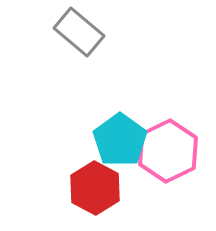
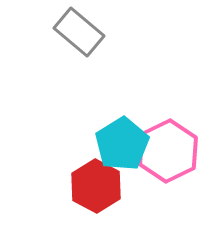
cyan pentagon: moved 2 px right, 4 px down; rotated 4 degrees clockwise
red hexagon: moved 1 px right, 2 px up
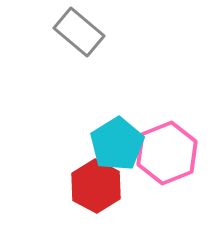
cyan pentagon: moved 5 px left
pink hexagon: moved 1 px left, 2 px down; rotated 4 degrees clockwise
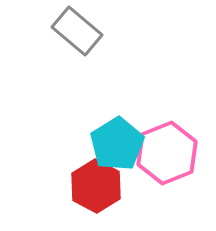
gray rectangle: moved 2 px left, 1 px up
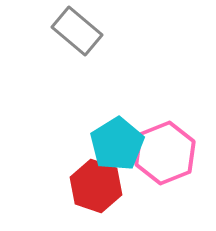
pink hexagon: moved 2 px left
red hexagon: rotated 9 degrees counterclockwise
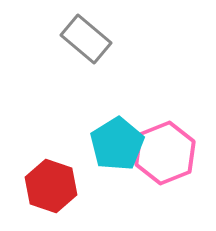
gray rectangle: moved 9 px right, 8 px down
red hexagon: moved 45 px left
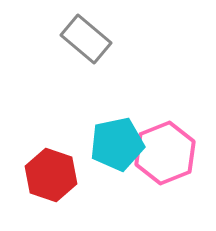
cyan pentagon: rotated 20 degrees clockwise
red hexagon: moved 11 px up
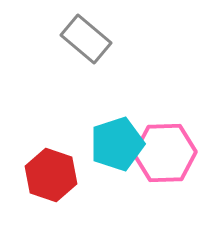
cyan pentagon: rotated 6 degrees counterclockwise
pink hexagon: rotated 20 degrees clockwise
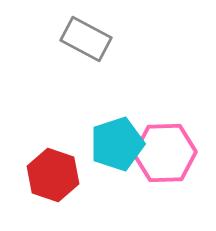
gray rectangle: rotated 12 degrees counterclockwise
red hexagon: moved 2 px right
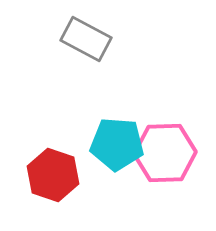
cyan pentagon: rotated 22 degrees clockwise
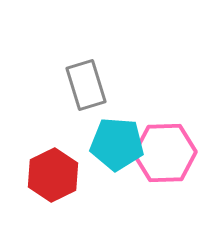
gray rectangle: moved 46 px down; rotated 45 degrees clockwise
red hexagon: rotated 15 degrees clockwise
